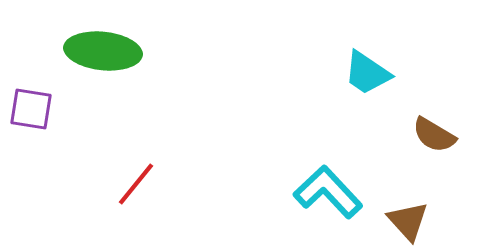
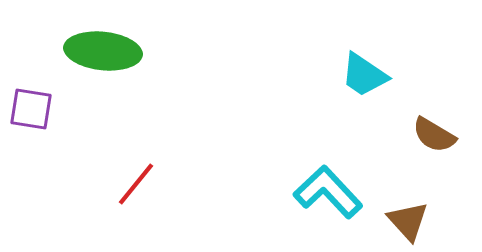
cyan trapezoid: moved 3 px left, 2 px down
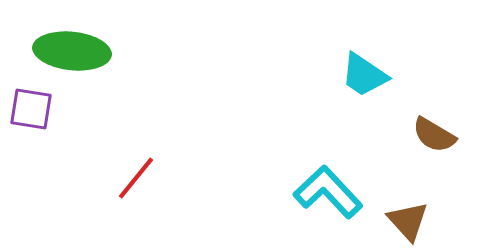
green ellipse: moved 31 px left
red line: moved 6 px up
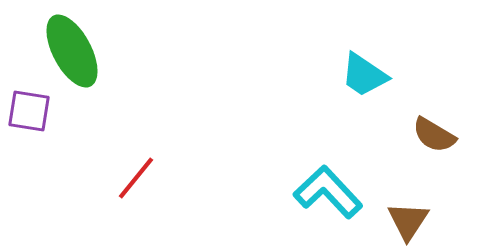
green ellipse: rotated 56 degrees clockwise
purple square: moved 2 px left, 2 px down
brown triangle: rotated 15 degrees clockwise
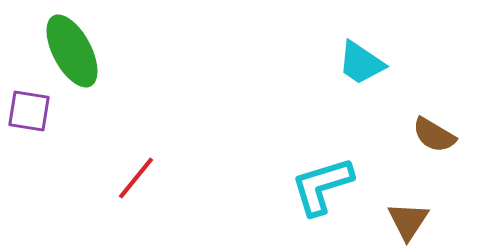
cyan trapezoid: moved 3 px left, 12 px up
cyan L-shape: moved 6 px left, 6 px up; rotated 64 degrees counterclockwise
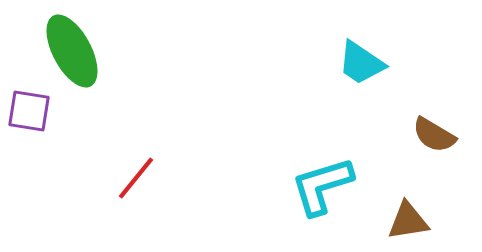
brown triangle: rotated 48 degrees clockwise
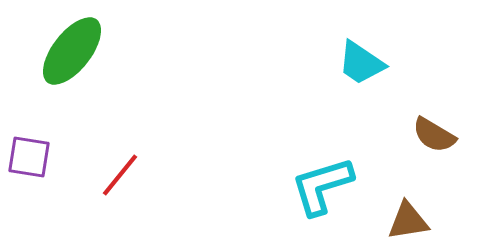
green ellipse: rotated 66 degrees clockwise
purple square: moved 46 px down
red line: moved 16 px left, 3 px up
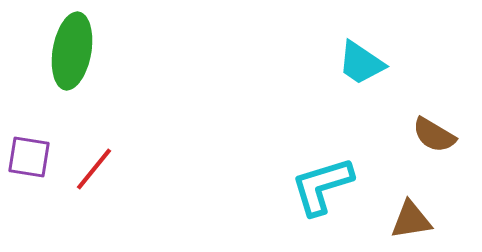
green ellipse: rotated 28 degrees counterclockwise
red line: moved 26 px left, 6 px up
brown triangle: moved 3 px right, 1 px up
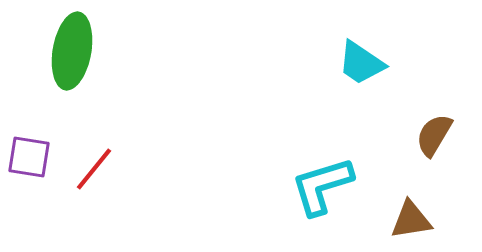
brown semicircle: rotated 90 degrees clockwise
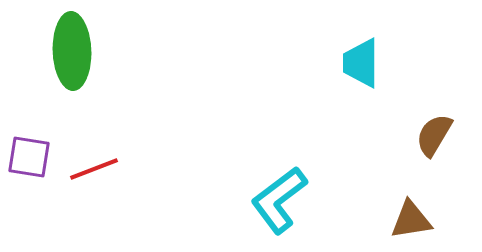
green ellipse: rotated 12 degrees counterclockwise
cyan trapezoid: rotated 56 degrees clockwise
red line: rotated 30 degrees clockwise
cyan L-shape: moved 43 px left, 14 px down; rotated 20 degrees counterclockwise
